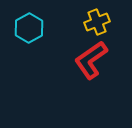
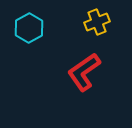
red L-shape: moved 7 px left, 12 px down
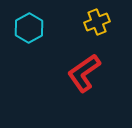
red L-shape: moved 1 px down
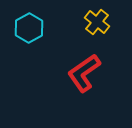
yellow cross: rotated 30 degrees counterclockwise
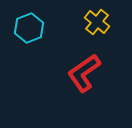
cyan hexagon: rotated 8 degrees clockwise
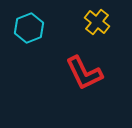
red L-shape: rotated 81 degrees counterclockwise
